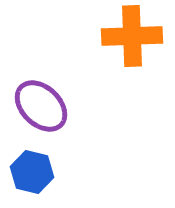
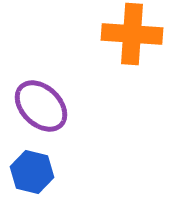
orange cross: moved 2 px up; rotated 6 degrees clockwise
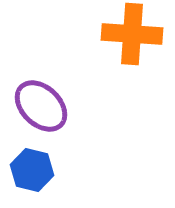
blue hexagon: moved 2 px up
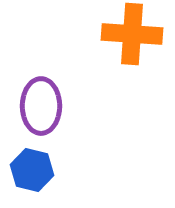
purple ellipse: rotated 46 degrees clockwise
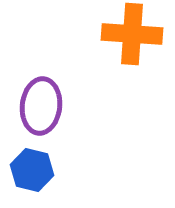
purple ellipse: rotated 6 degrees clockwise
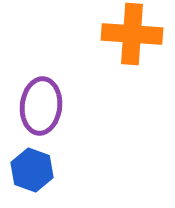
blue hexagon: rotated 6 degrees clockwise
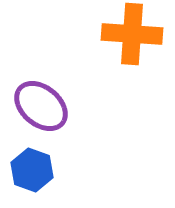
purple ellipse: rotated 56 degrees counterclockwise
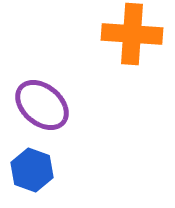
purple ellipse: moved 1 px right, 1 px up
